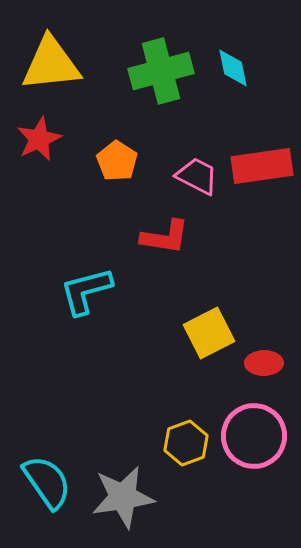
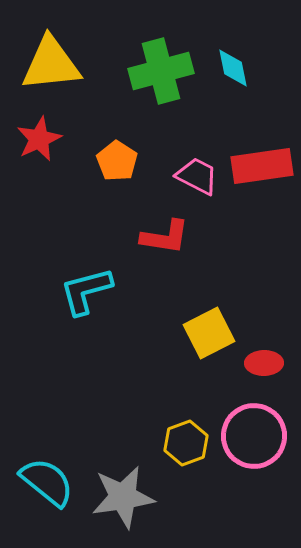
cyan semicircle: rotated 16 degrees counterclockwise
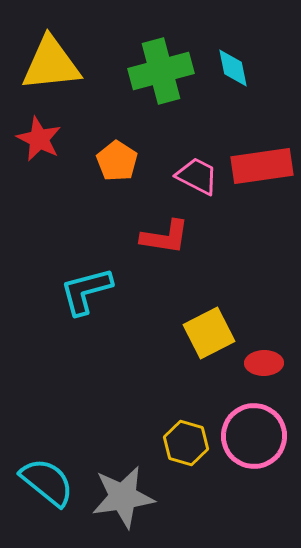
red star: rotated 21 degrees counterclockwise
yellow hexagon: rotated 24 degrees counterclockwise
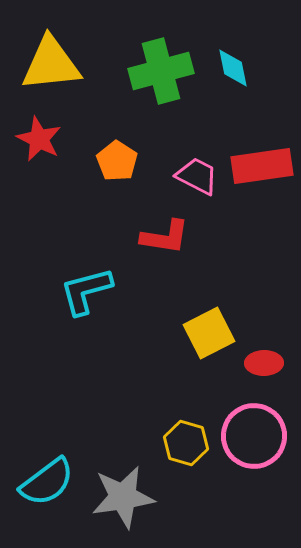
cyan semicircle: rotated 104 degrees clockwise
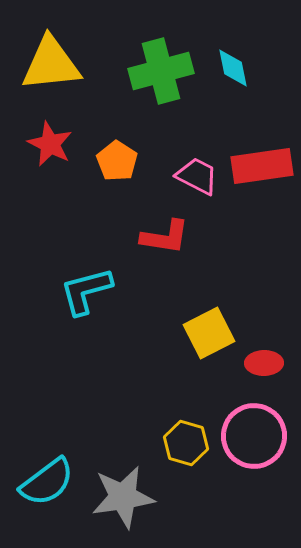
red star: moved 11 px right, 5 px down
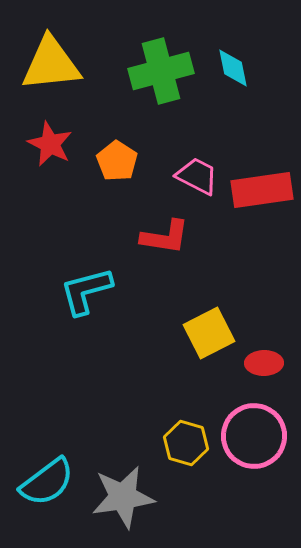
red rectangle: moved 24 px down
